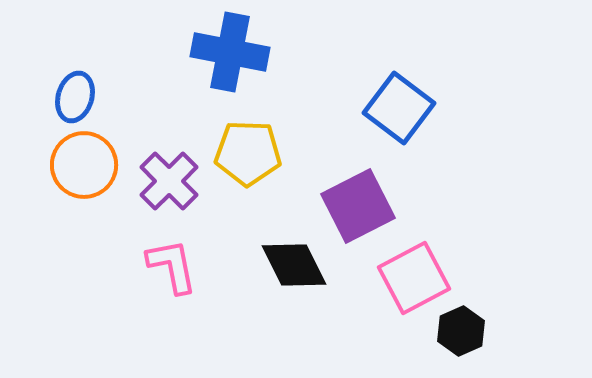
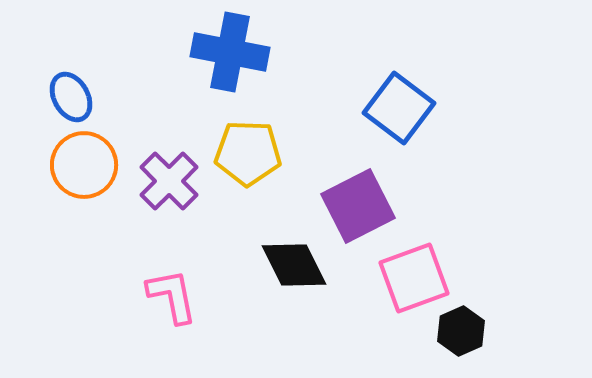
blue ellipse: moved 4 px left; rotated 45 degrees counterclockwise
pink L-shape: moved 30 px down
pink square: rotated 8 degrees clockwise
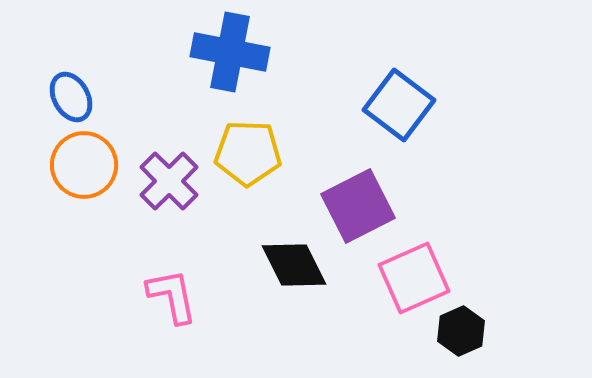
blue square: moved 3 px up
pink square: rotated 4 degrees counterclockwise
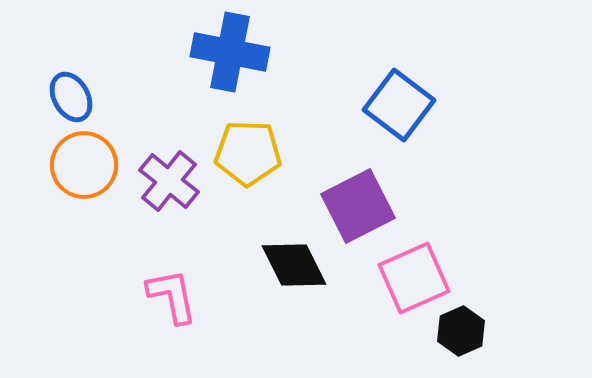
purple cross: rotated 6 degrees counterclockwise
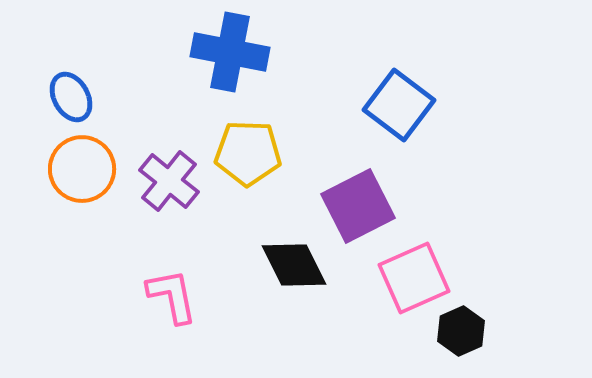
orange circle: moved 2 px left, 4 px down
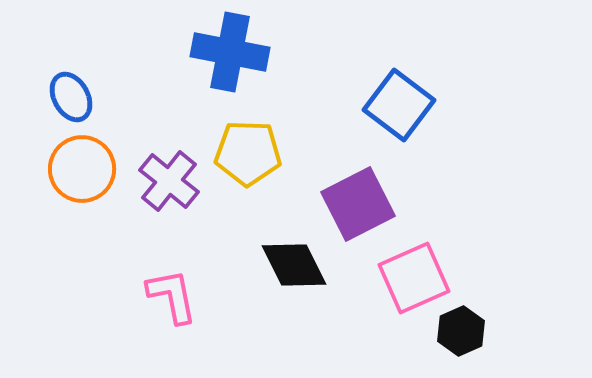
purple square: moved 2 px up
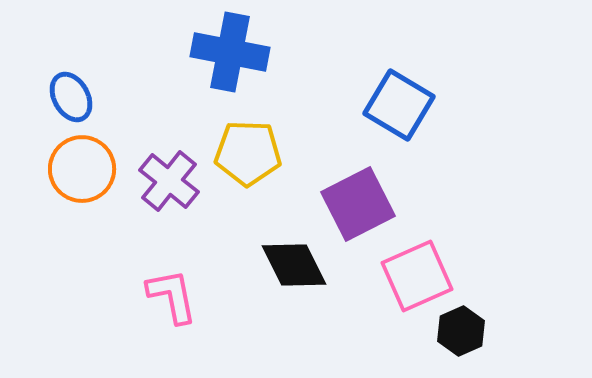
blue square: rotated 6 degrees counterclockwise
pink square: moved 3 px right, 2 px up
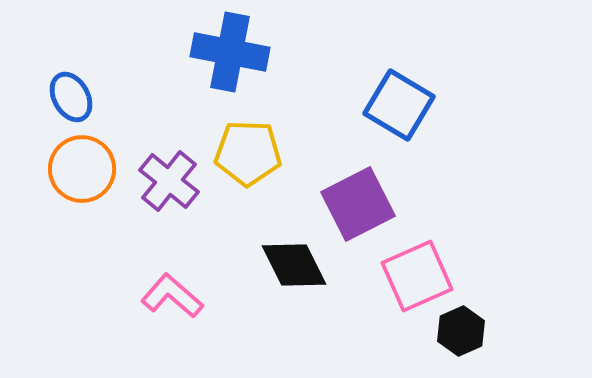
pink L-shape: rotated 38 degrees counterclockwise
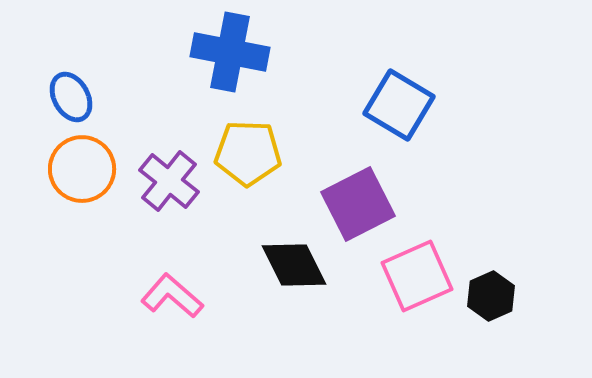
black hexagon: moved 30 px right, 35 px up
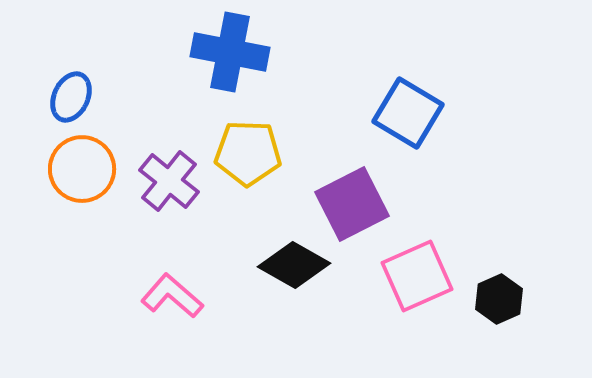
blue ellipse: rotated 54 degrees clockwise
blue square: moved 9 px right, 8 px down
purple square: moved 6 px left
black diamond: rotated 34 degrees counterclockwise
black hexagon: moved 8 px right, 3 px down
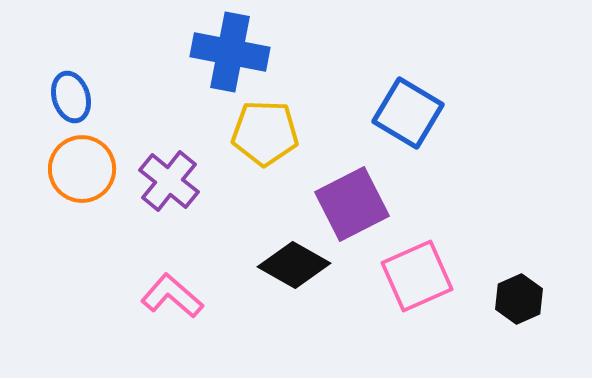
blue ellipse: rotated 42 degrees counterclockwise
yellow pentagon: moved 17 px right, 20 px up
black hexagon: moved 20 px right
